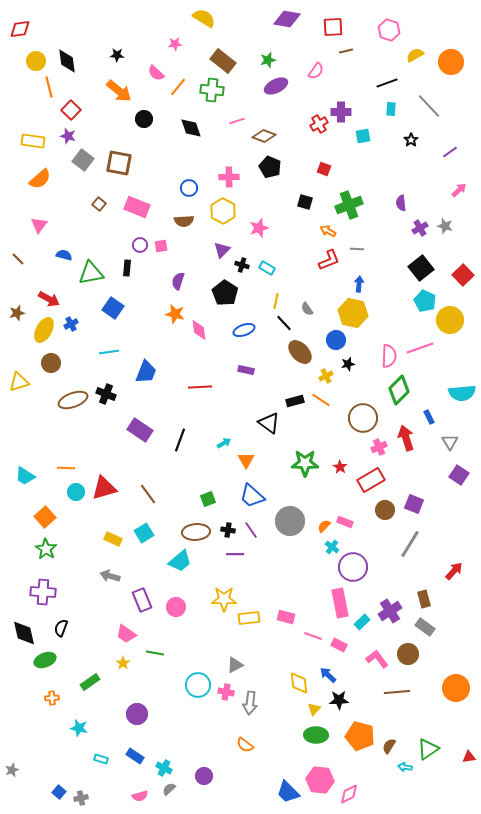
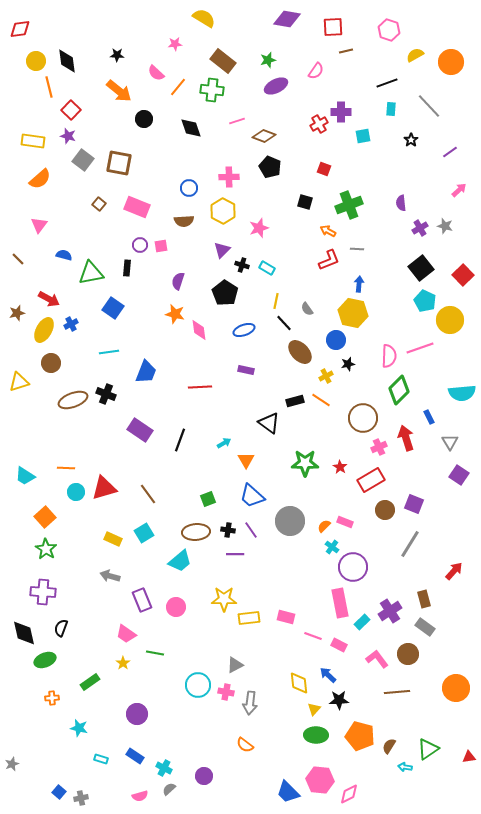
gray star at (12, 770): moved 6 px up
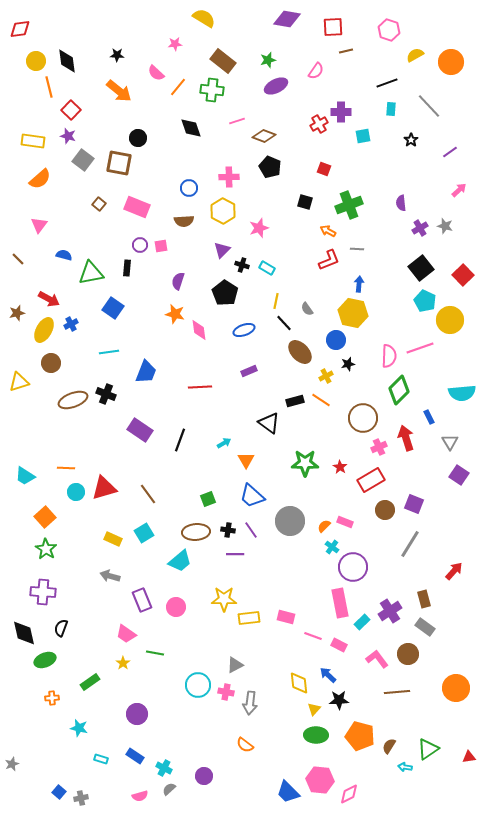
black circle at (144, 119): moved 6 px left, 19 px down
purple rectangle at (246, 370): moved 3 px right, 1 px down; rotated 35 degrees counterclockwise
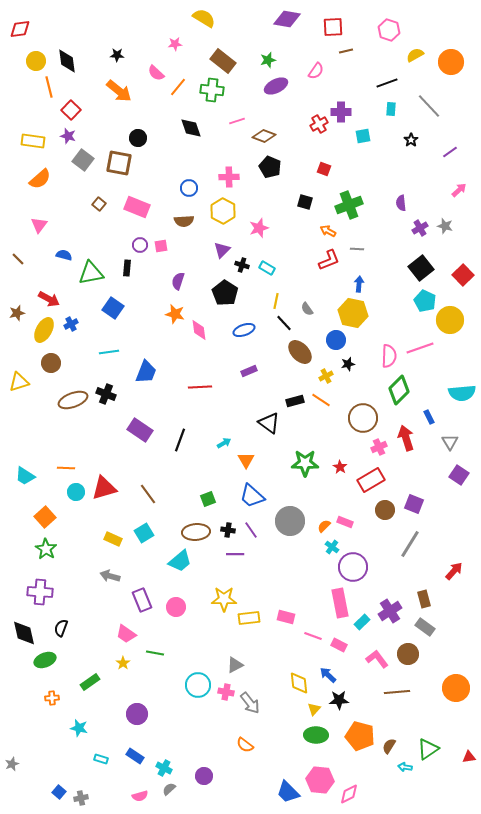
purple cross at (43, 592): moved 3 px left
gray arrow at (250, 703): rotated 45 degrees counterclockwise
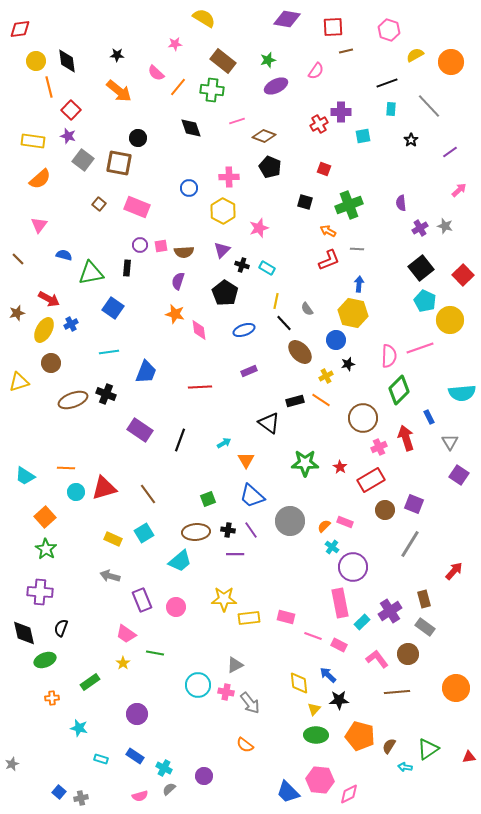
brown semicircle at (184, 221): moved 31 px down
